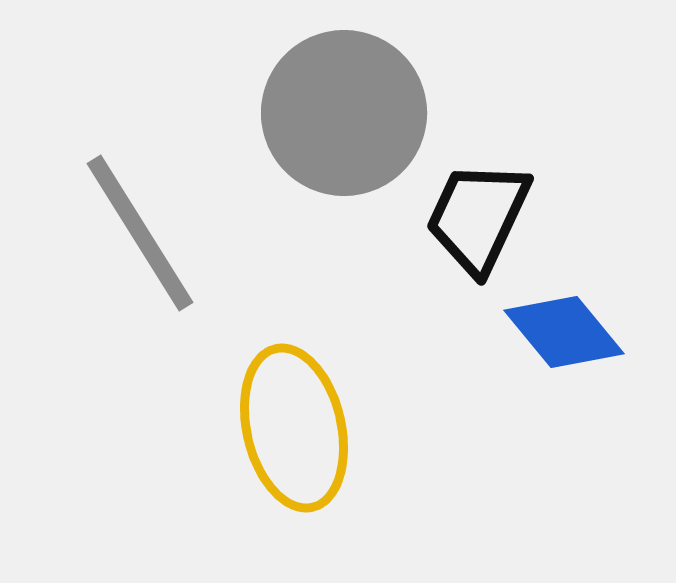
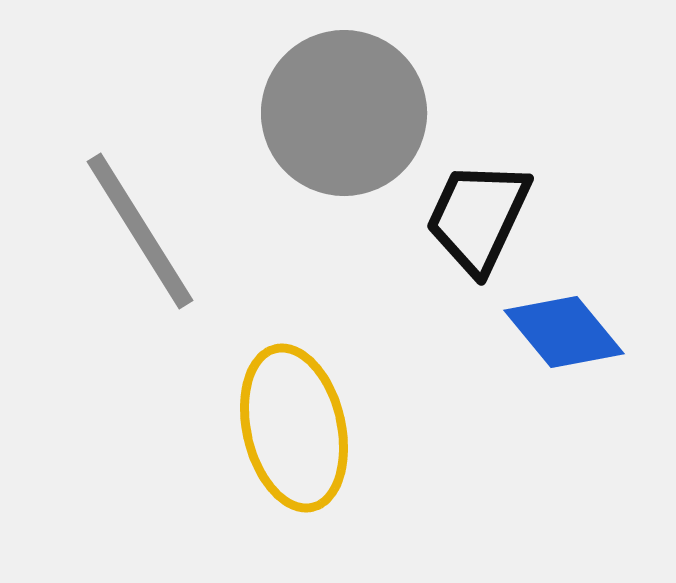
gray line: moved 2 px up
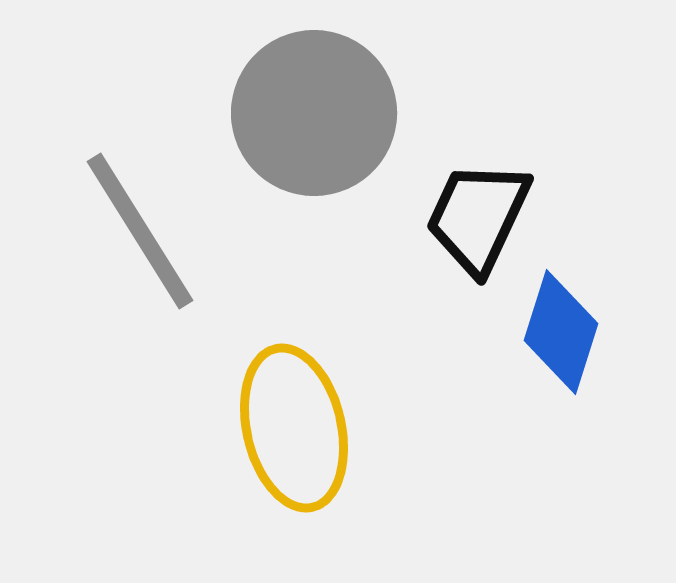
gray circle: moved 30 px left
blue diamond: moved 3 px left; rotated 57 degrees clockwise
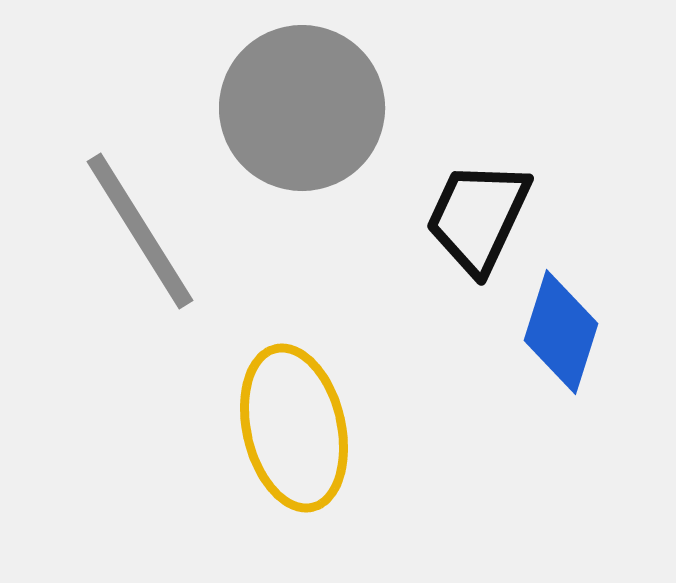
gray circle: moved 12 px left, 5 px up
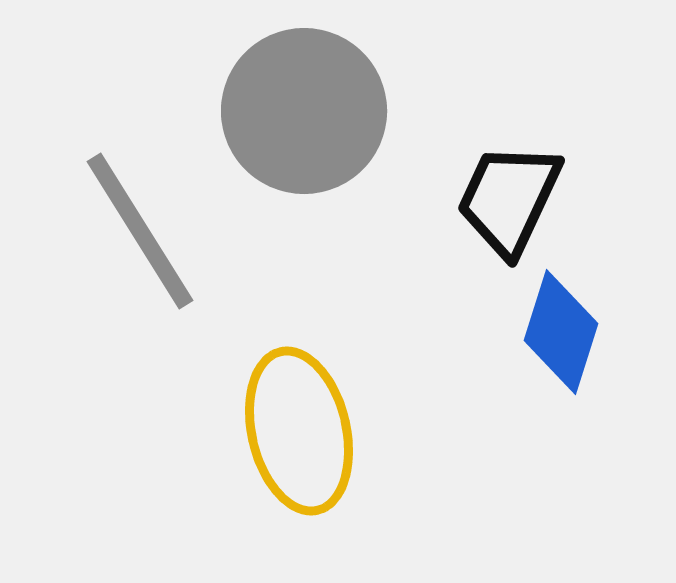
gray circle: moved 2 px right, 3 px down
black trapezoid: moved 31 px right, 18 px up
yellow ellipse: moved 5 px right, 3 px down
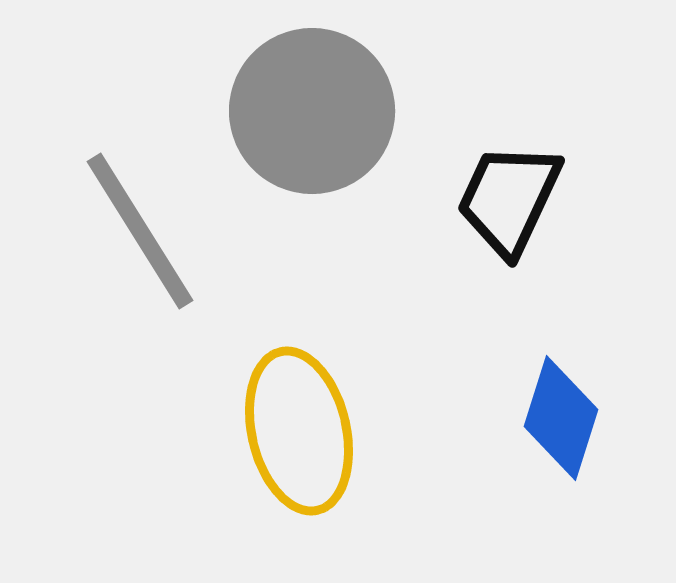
gray circle: moved 8 px right
blue diamond: moved 86 px down
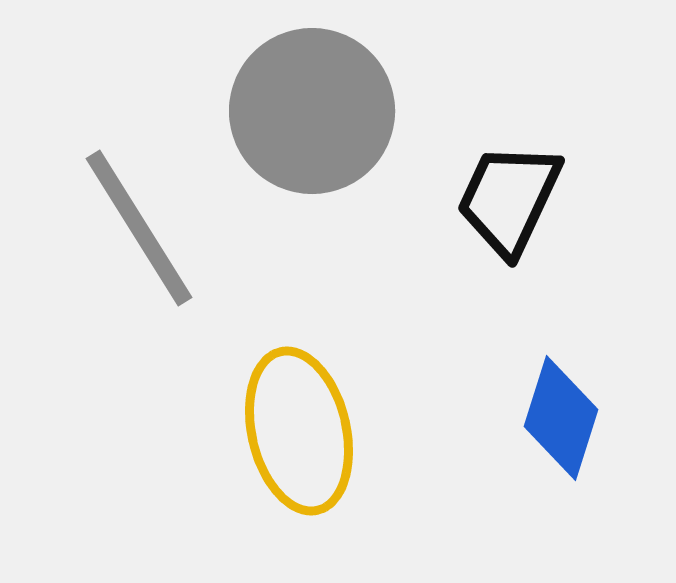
gray line: moved 1 px left, 3 px up
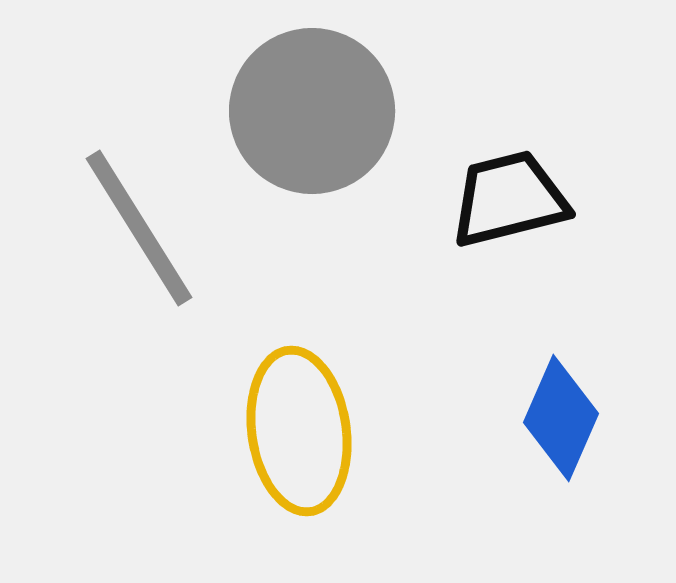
black trapezoid: rotated 51 degrees clockwise
blue diamond: rotated 6 degrees clockwise
yellow ellipse: rotated 5 degrees clockwise
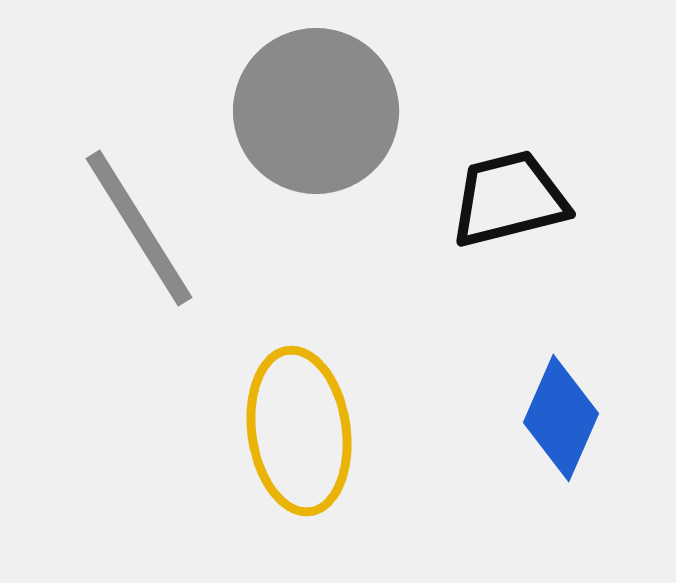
gray circle: moved 4 px right
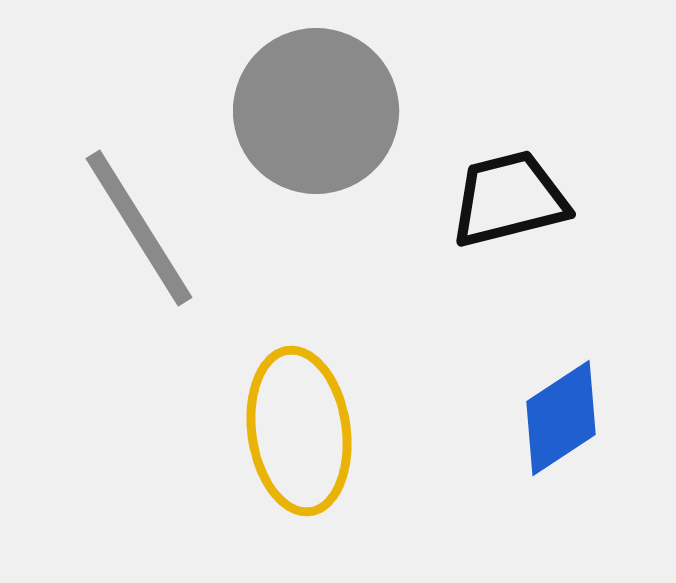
blue diamond: rotated 33 degrees clockwise
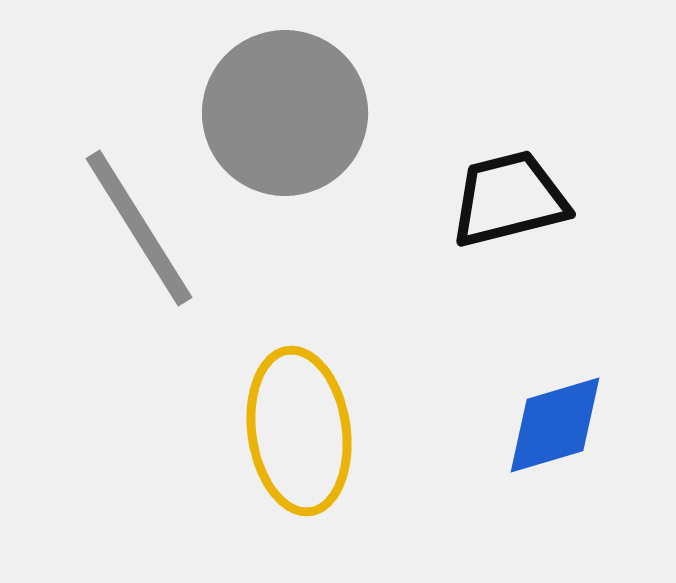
gray circle: moved 31 px left, 2 px down
blue diamond: moved 6 px left, 7 px down; rotated 17 degrees clockwise
